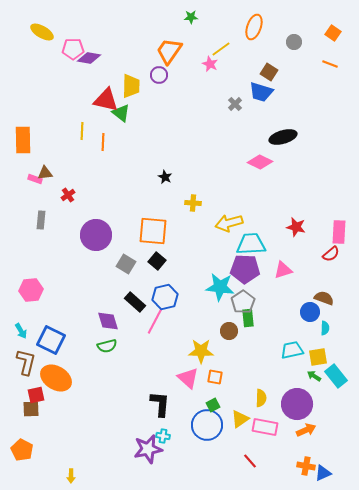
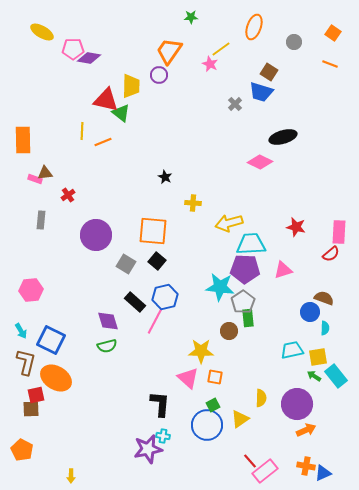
orange line at (103, 142): rotated 66 degrees clockwise
pink rectangle at (265, 427): moved 44 px down; rotated 50 degrees counterclockwise
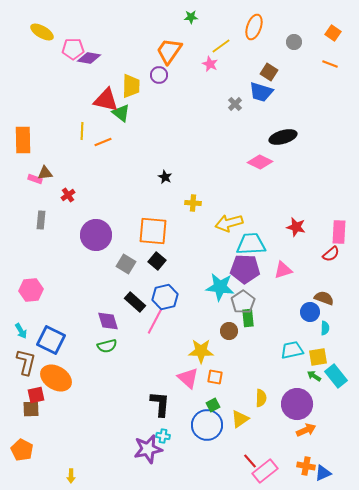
yellow line at (221, 49): moved 3 px up
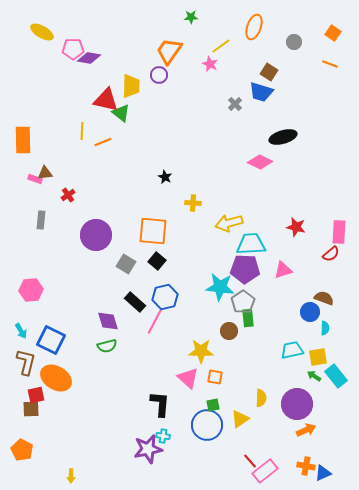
green square at (213, 405): rotated 16 degrees clockwise
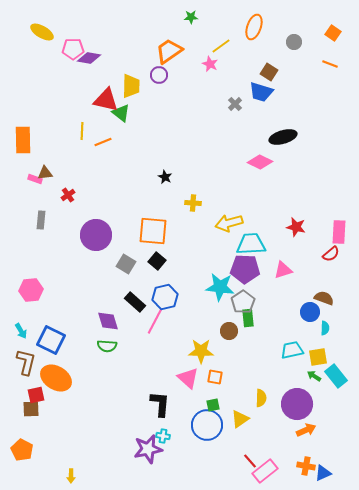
orange trapezoid at (169, 51): rotated 20 degrees clockwise
green semicircle at (107, 346): rotated 18 degrees clockwise
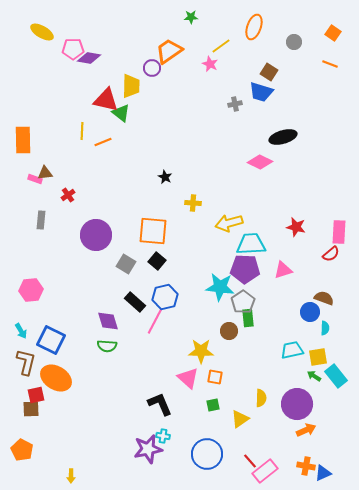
purple circle at (159, 75): moved 7 px left, 7 px up
gray cross at (235, 104): rotated 32 degrees clockwise
black L-shape at (160, 404): rotated 28 degrees counterclockwise
blue circle at (207, 425): moved 29 px down
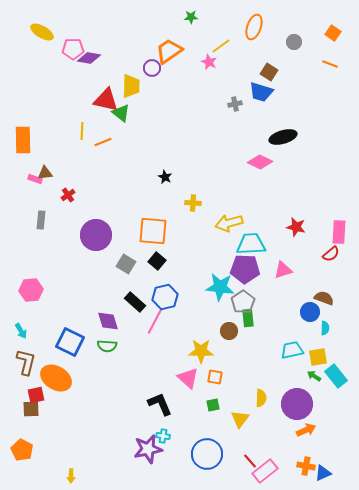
pink star at (210, 64): moved 1 px left, 2 px up
blue square at (51, 340): moved 19 px right, 2 px down
yellow triangle at (240, 419): rotated 18 degrees counterclockwise
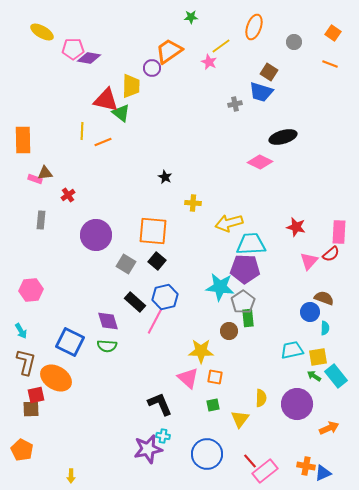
pink triangle at (283, 270): moved 26 px right, 9 px up; rotated 30 degrees counterclockwise
orange arrow at (306, 430): moved 23 px right, 2 px up
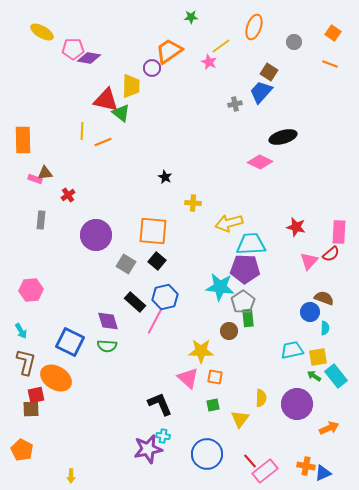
blue trapezoid at (261, 92): rotated 115 degrees clockwise
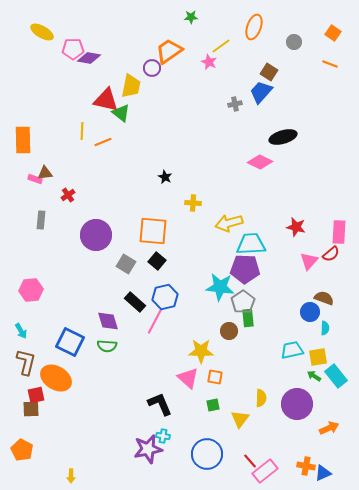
yellow trapezoid at (131, 86): rotated 10 degrees clockwise
